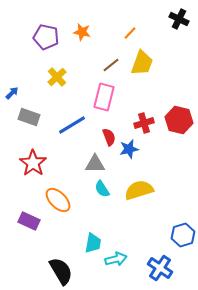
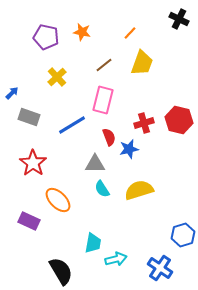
brown line: moved 7 px left
pink rectangle: moved 1 px left, 3 px down
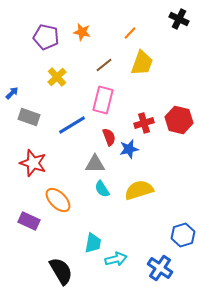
red star: rotated 16 degrees counterclockwise
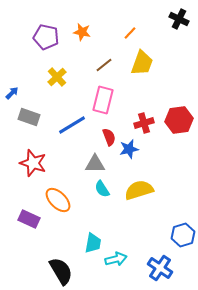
red hexagon: rotated 20 degrees counterclockwise
purple rectangle: moved 2 px up
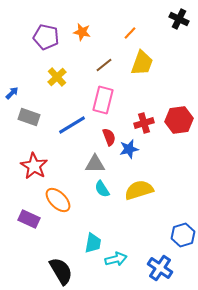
red star: moved 1 px right, 3 px down; rotated 12 degrees clockwise
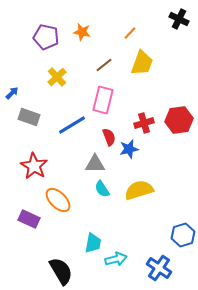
blue cross: moved 1 px left
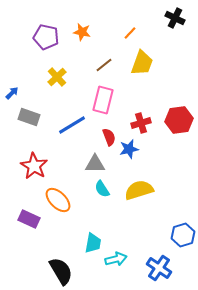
black cross: moved 4 px left, 1 px up
red cross: moved 3 px left
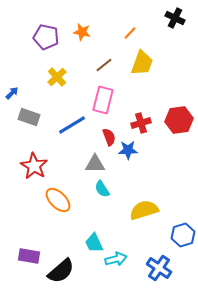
blue star: moved 1 px left, 1 px down; rotated 12 degrees clockwise
yellow semicircle: moved 5 px right, 20 px down
purple rectangle: moved 37 px down; rotated 15 degrees counterclockwise
cyan trapezoid: moved 1 px right; rotated 145 degrees clockwise
black semicircle: rotated 80 degrees clockwise
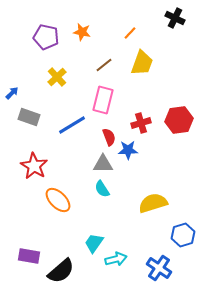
gray triangle: moved 8 px right
yellow semicircle: moved 9 px right, 7 px up
cyan trapezoid: rotated 60 degrees clockwise
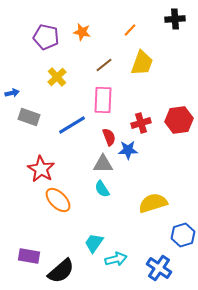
black cross: moved 1 px down; rotated 30 degrees counterclockwise
orange line: moved 3 px up
blue arrow: rotated 32 degrees clockwise
pink rectangle: rotated 12 degrees counterclockwise
red star: moved 7 px right, 3 px down
